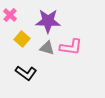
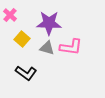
purple star: moved 1 px right, 2 px down
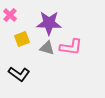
yellow square: rotated 28 degrees clockwise
black L-shape: moved 7 px left, 1 px down
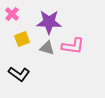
pink cross: moved 2 px right, 1 px up
purple star: moved 1 px up
pink L-shape: moved 2 px right, 1 px up
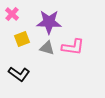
pink L-shape: moved 1 px down
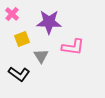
gray triangle: moved 6 px left, 8 px down; rotated 42 degrees clockwise
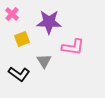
gray triangle: moved 3 px right, 5 px down
